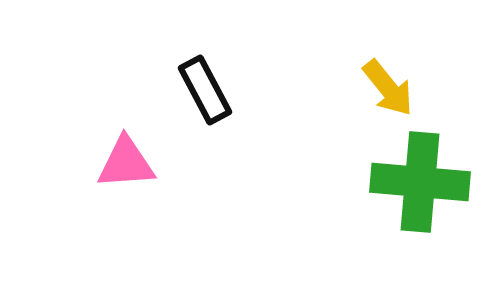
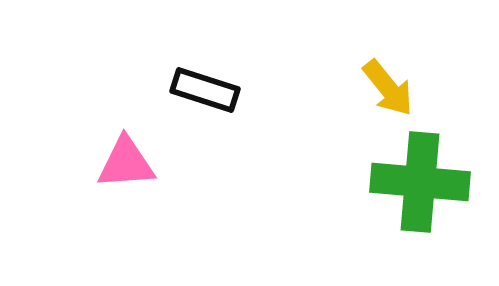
black rectangle: rotated 44 degrees counterclockwise
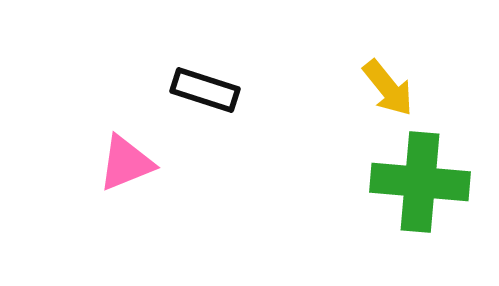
pink triangle: rotated 18 degrees counterclockwise
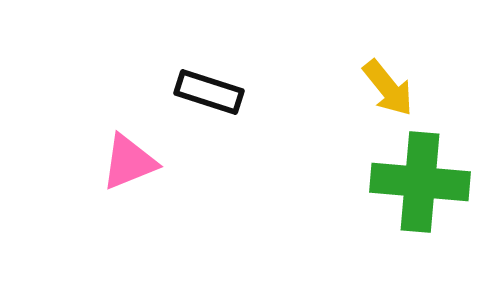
black rectangle: moved 4 px right, 2 px down
pink triangle: moved 3 px right, 1 px up
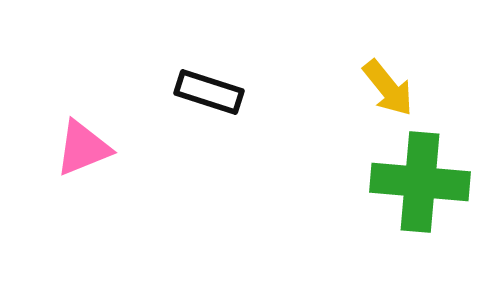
pink triangle: moved 46 px left, 14 px up
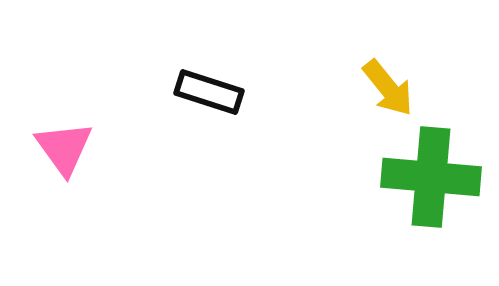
pink triangle: moved 19 px left; rotated 44 degrees counterclockwise
green cross: moved 11 px right, 5 px up
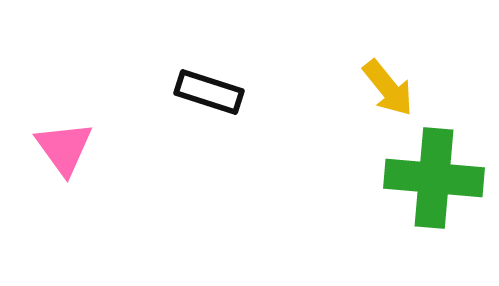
green cross: moved 3 px right, 1 px down
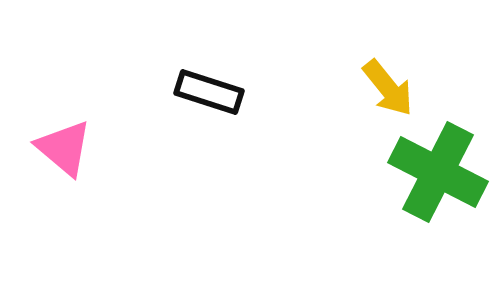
pink triangle: rotated 14 degrees counterclockwise
green cross: moved 4 px right, 6 px up; rotated 22 degrees clockwise
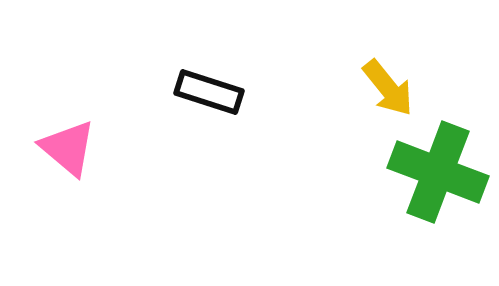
pink triangle: moved 4 px right
green cross: rotated 6 degrees counterclockwise
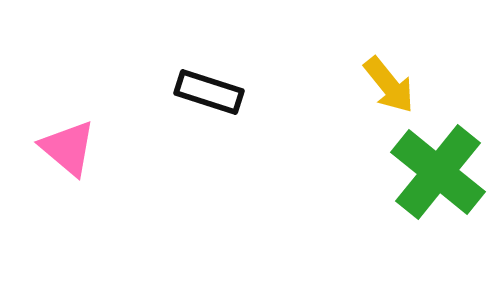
yellow arrow: moved 1 px right, 3 px up
green cross: rotated 18 degrees clockwise
